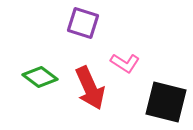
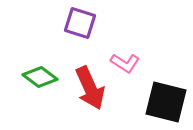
purple square: moved 3 px left
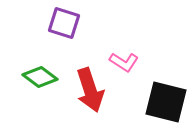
purple square: moved 16 px left
pink L-shape: moved 1 px left, 1 px up
red arrow: moved 2 px down; rotated 6 degrees clockwise
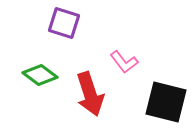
pink L-shape: rotated 20 degrees clockwise
green diamond: moved 2 px up
red arrow: moved 4 px down
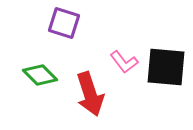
green diamond: rotated 8 degrees clockwise
black square: moved 35 px up; rotated 9 degrees counterclockwise
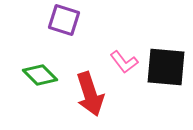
purple square: moved 3 px up
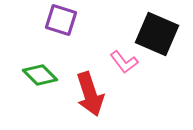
purple square: moved 3 px left
black square: moved 9 px left, 33 px up; rotated 18 degrees clockwise
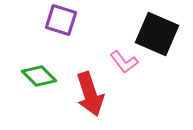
green diamond: moved 1 px left, 1 px down
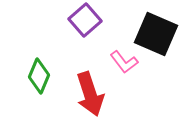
purple square: moved 24 px right; rotated 32 degrees clockwise
black square: moved 1 px left
green diamond: rotated 68 degrees clockwise
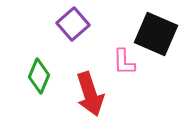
purple square: moved 12 px left, 4 px down
pink L-shape: rotated 36 degrees clockwise
